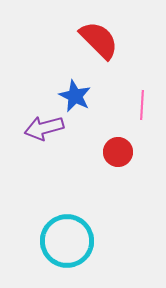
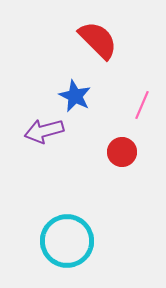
red semicircle: moved 1 px left
pink line: rotated 20 degrees clockwise
purple arrow: moved 3 px down
red circle: moved 4 px right
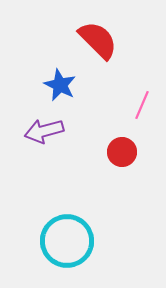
blue star: moved 15 px left, 11 px up
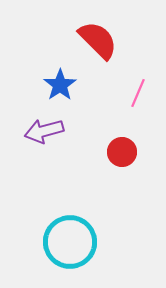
blue star: rotated 12 degrees clockwise
pink line: moved 4 px left, 12 px up
cyan circle: moved 3 px right, 1 px down
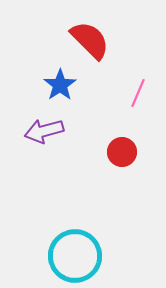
red semicircle: moved 8 px left
cyan circle: moved 5 px right, 14 px down
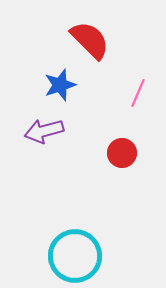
blue star: rotated 16 degrees clockwise
red circle: moved 1 px down
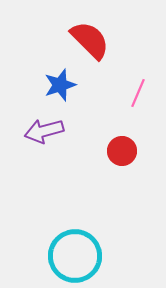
red circle: moved 2 px up
